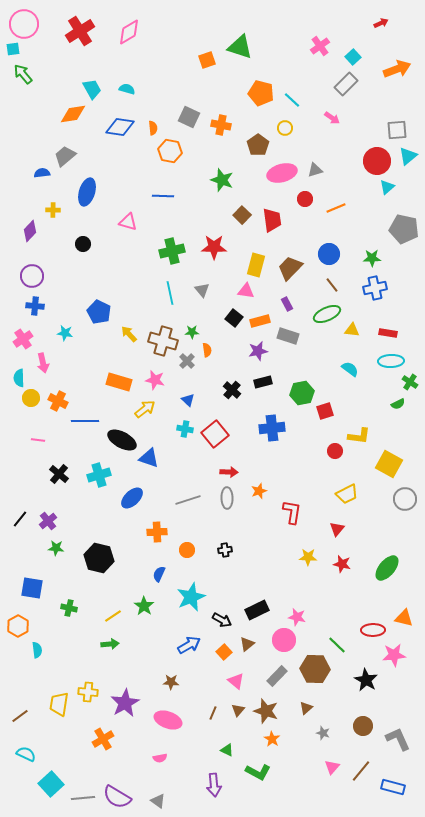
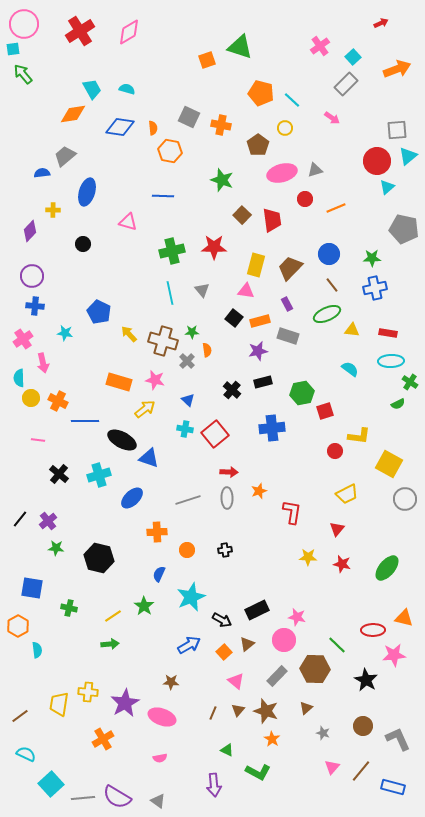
pink ellipse at (168, 720): moved 6 px left, 3 px up
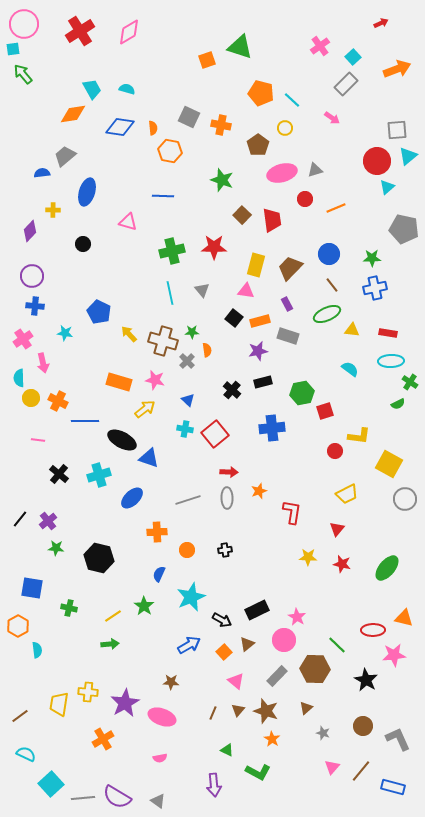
pink star at (297, 617): rotated 18 degrees clockwise
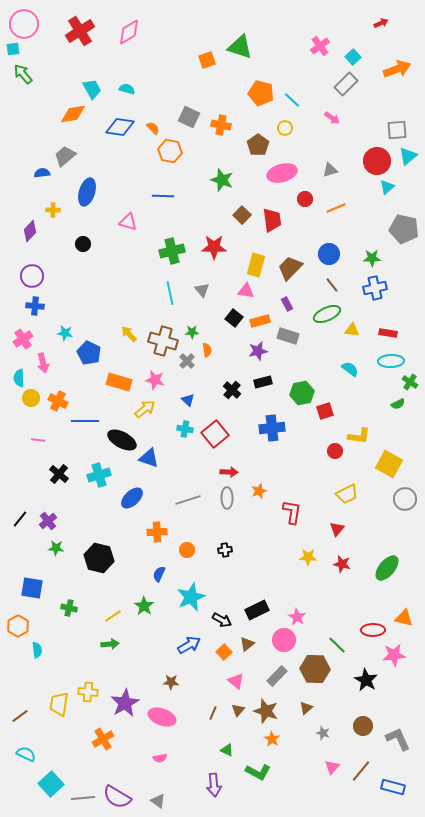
orange semicircle at (153, 128): rotated 40 degrees counterclockwise
gray triangle at (315, 170): moved 15 px right
blue pentagon at (99, 312): moved 10 px left, 41 px down
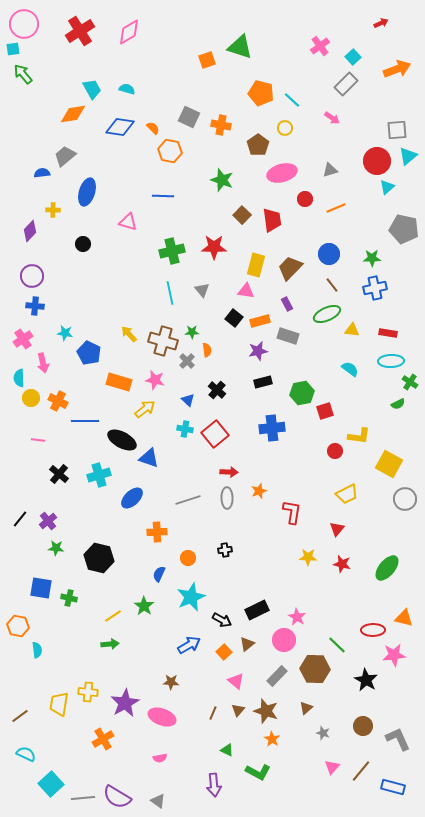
black cross at (232, 390): moved 15 px left
orange circle at (187, 550): moved 1 px right, 8 px down
blue square at (32, 588): moved 9 px right
green cross at (69, 608): moved 10 px up
orange hexagon at (18, 626): rotated 20 degrees counterclockwise
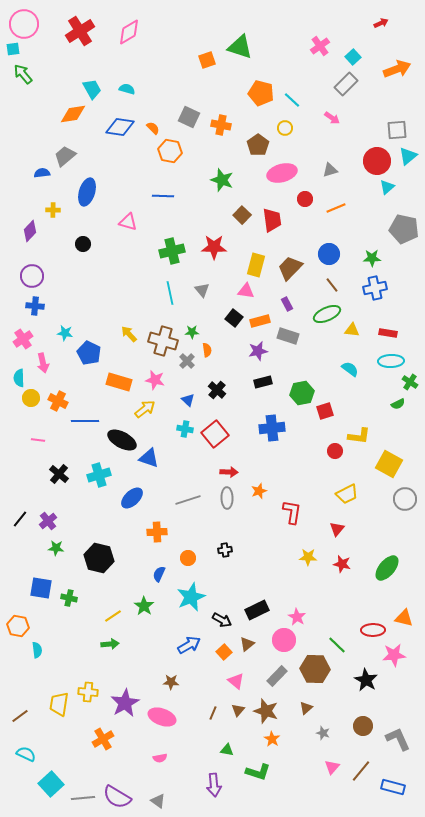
green triangle at (227, 750): rotated 16 degrees counterclockwise
green L-shape at (258, 772): rotated 10 degrees counterclockwise
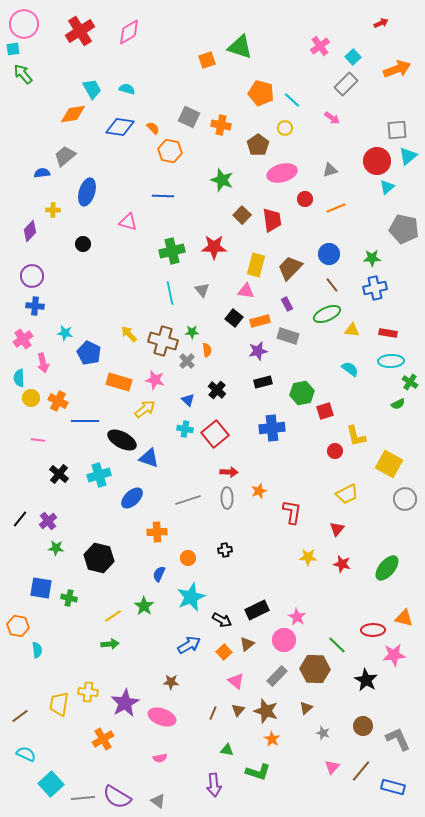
yellow L-shape at (359, 436): moved 3 px left; rotated 70 degrees clockwise
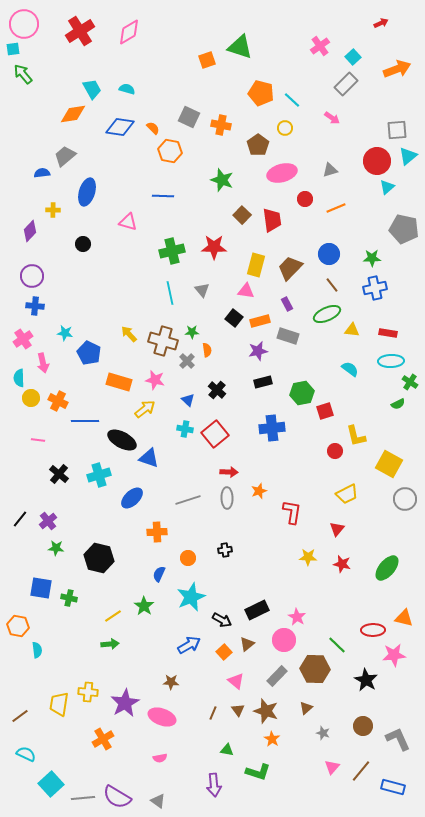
brown triangle at (238, 710): rotated 16 degrees counterclockwise
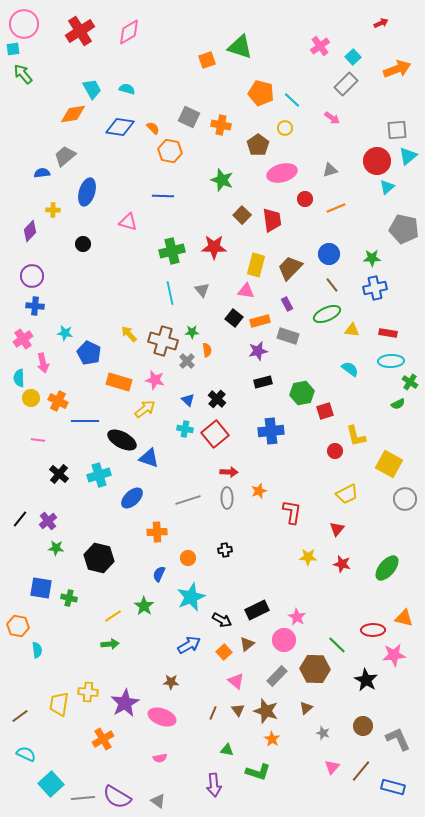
black cross at (217, 390): moved 9 px down
blue cross at (272, 428): moved 1 px left, 3 px down
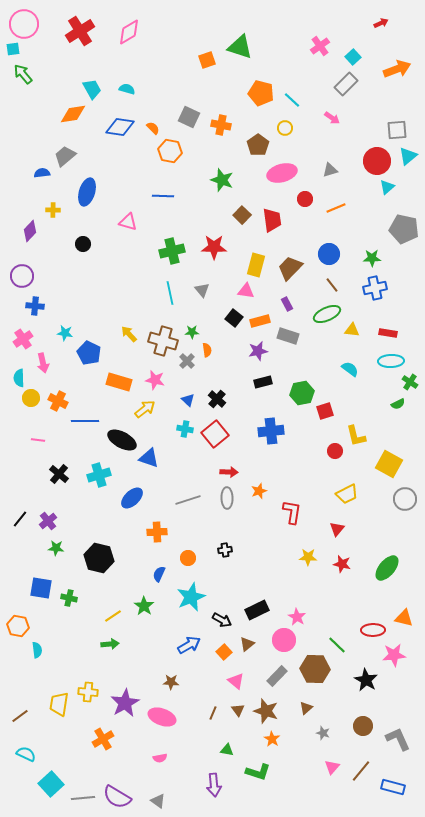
purple circle at (32, 276): moved 10 px left
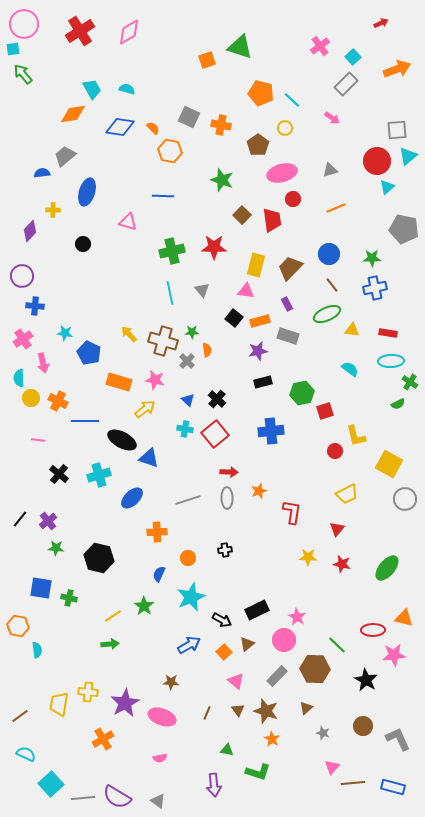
red circle at (305, 199): moved 12 px left
brown line at (213, 713): moved 6 px left
brown line at (361, 771): moved 8 px left, 12 px down; rotated 45 degrees clockwise
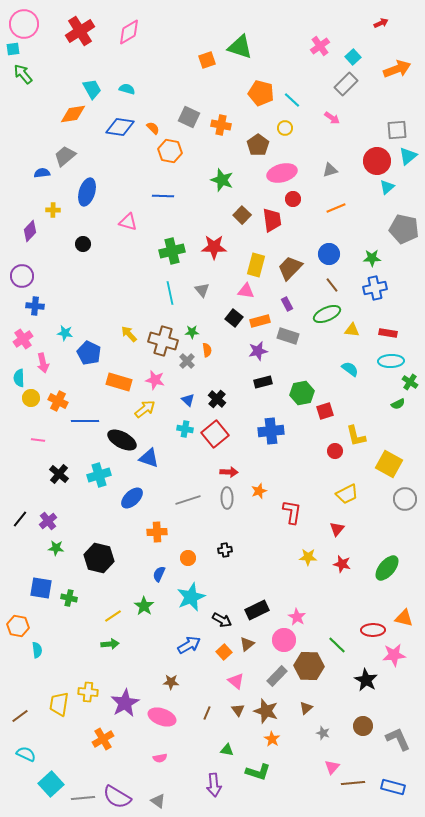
brown hexagon at (315, 669): moved 6 px left, 3 px up
